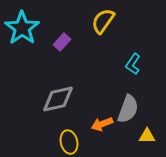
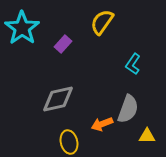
yellow semicircle: moved 1 px left, 1 px down
purple rectangle: moved 1 px right, 2 px down
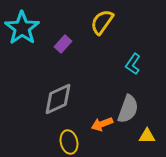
gray diamond: rotated 12 degrees counterclockwise
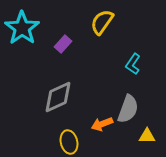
gray diamond: moved 2 px up
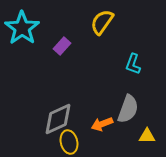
purple rectangle: moved 1 px left, 2 px down
cyan L-shape: rotated 15 degrees counterclockwise
gray diamond: moved 22 px down
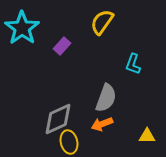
gray semicircle: moved 22 px left, 11 px up
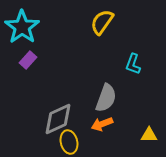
cyan star: moved 1 px up
purple rectangle: moved 34 px left, 14 px down
yellow triangle: moved 2 px right, 1 px up
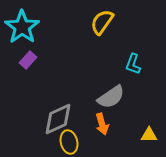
gray semicircle: moved 5 px right, 1 px up; rotated 36 degrees clockwise
orange arrow: rotated 85 degrees counterclockwise
